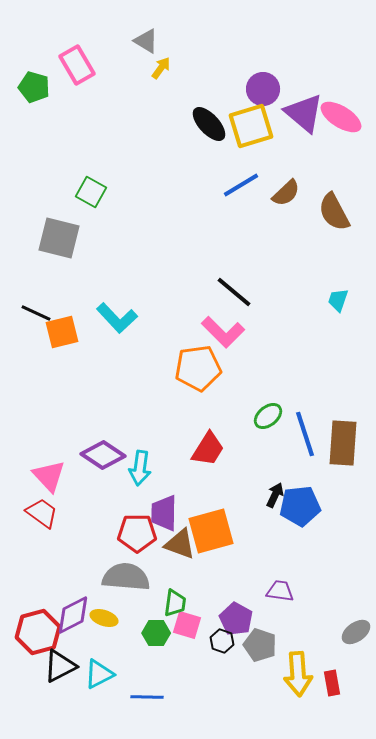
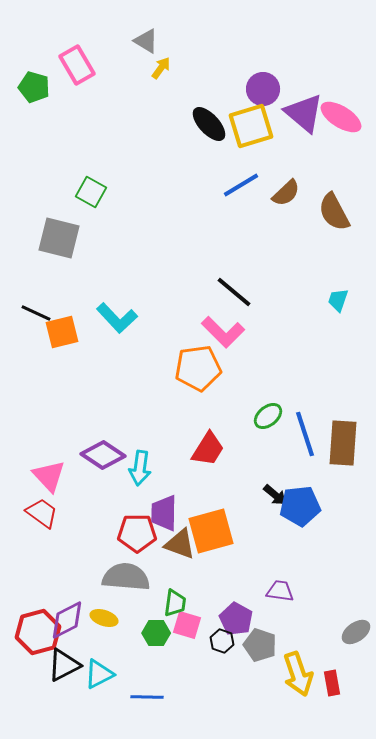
black arrow at (275, 495): rotated 105 degrees clockwise
purple diamond at (73, 615): moved 6 px left, 5 px down
black triangle at (60, 666): moved 4 px right, 1 px up
yellow arrow at (298, 674): rotated 15 degrees counterclockwise
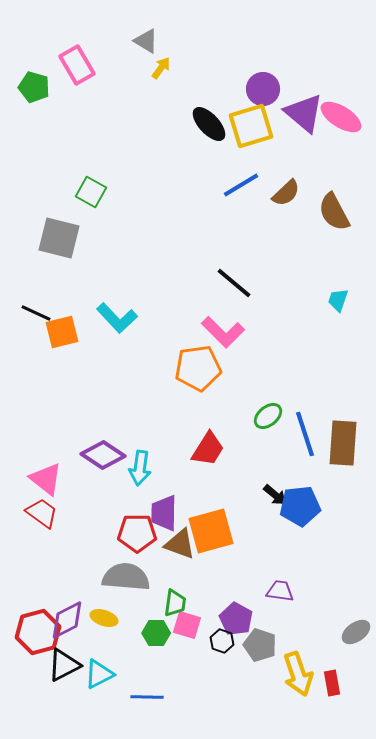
black line at (234, 292): moved 9 px up
pink triangle at (49, 476): moved 3 px left, 3 px down; rotated 9 degrees counterclockwise
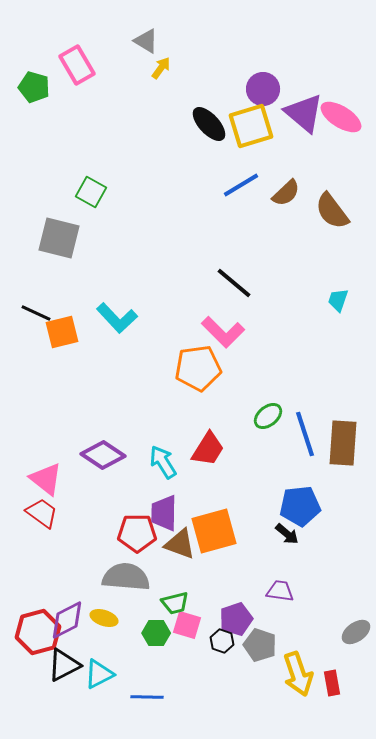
brown semicircle at (334, 212): moved 2 px left, 1 px up; rotated 9 degrees counterclockwise
cyan arrow at (140, 468): moved 23 px right, 6 px up; rotated 140 degrees clockwise
black arrow at (275, 495): moved 12 px right, 39 px down
orange square at (211, 531): moved 3 px right
green trapezoid at (175, 603): rotated 68 degrees clockwise
purple pentagon at (236, 619): rotated 24 degrees clockwise
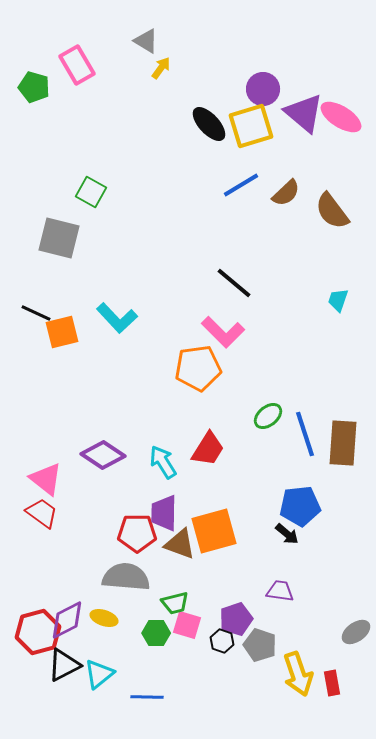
cyan triangle at (99, 674): rotated 12 degrees counterclockwise
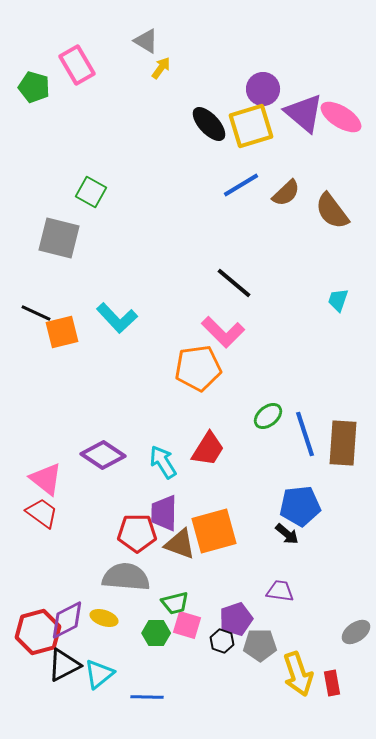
gray pentagon at (260, 645): rotated 20 degrees counterclockwise
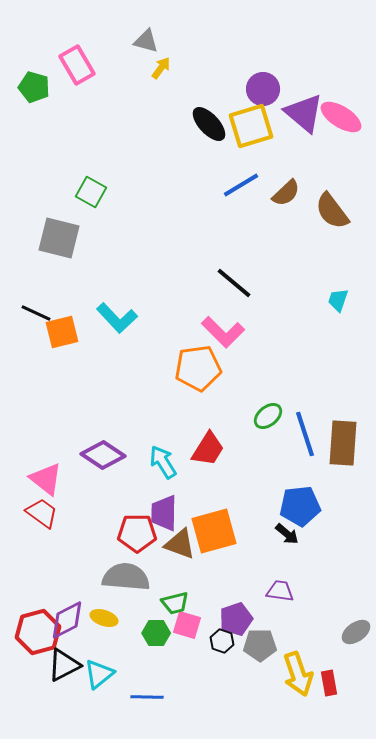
gray triangle at (146, 41): rotated 16 degrees counterclockwise
red rectangle at (332, 683): moved 3 px left
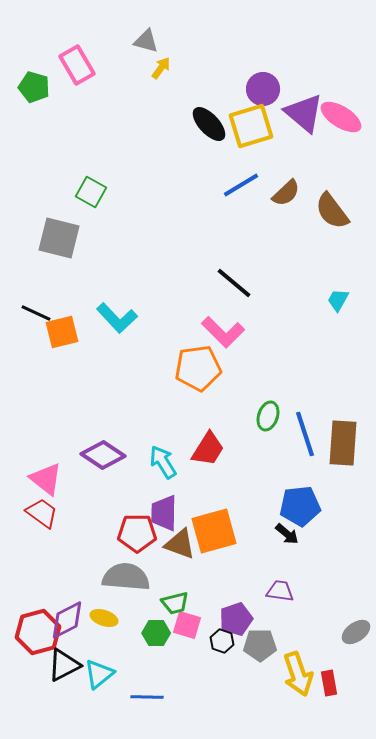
cyan trapezoid at (338, 300): rotated 10 degrees clockwise
green ellipse at (268, 416): rotated 32 degrees counterclockwise
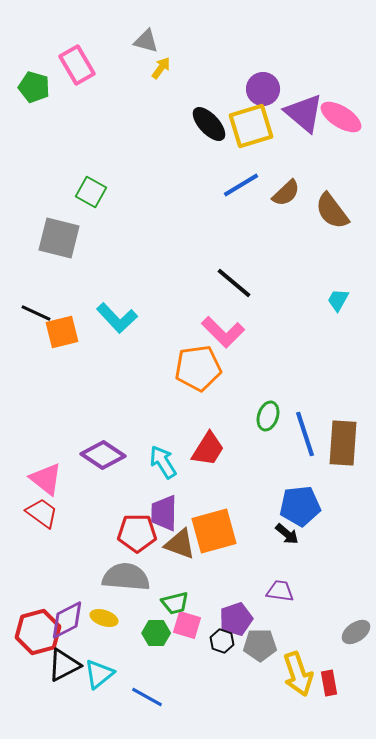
blue line at (147, 697): rotated 28 degrees clockwise
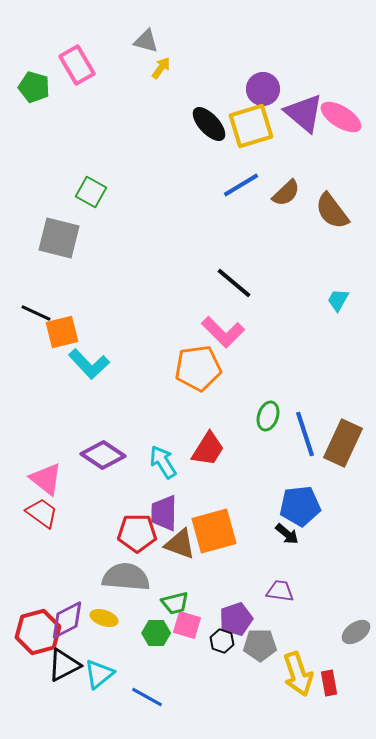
cyan L-shape at (117, 318): moved 28 px left, 46 px down
brown rectangle at (343, 443): rotated 21 degrees clockwise
